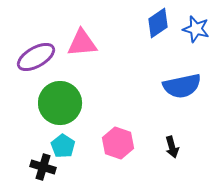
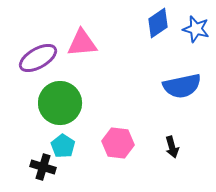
purple ellipse: moved 2 px right, 1 px down
pink hexagon: rotated 12 degrees counterclockwise
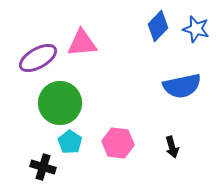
blue diamond: moved 3 px down; rotated 12 degrees counterclockwise
cyan pentagon: moved 7 px right, 4 px up
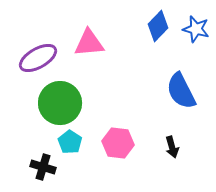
pink triangle: moved 7 px right
blue semicircle: moved 1 px left, 5 px down; rotated 75 degrees clockwise
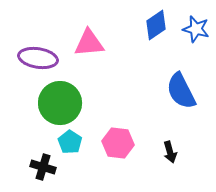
blue diamond: moved 2 px left, 1 px up; rotated 12 degrees clockwise
purple ellipse: rotated 39 degrees clockwise
black arrow: moved 2 px left, 5 px down
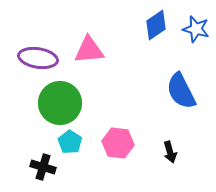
pink triangle: moved 7 px down
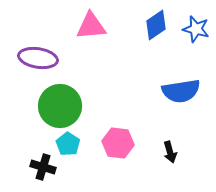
pink triangle: moved 2 px right, 24 px up
blue semicircle: rotated 72 degrees counterclockwise
green circle: moved 3 px down
cyan pentagon: moved 2 px left, 2 px down
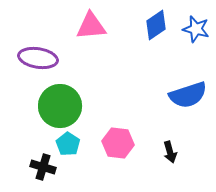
blue semicircle: moved 7 px right, 4 px down; rotated 9 degrees counterclockwise
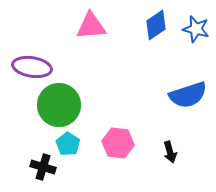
purple ellipse: moved 6 px left, 9 px down
green circle: moved 1 px left, 1 px up
